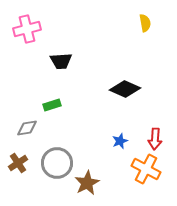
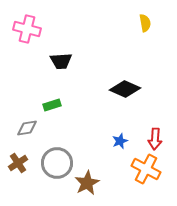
pink cross: rotated 28 degrees clockwise
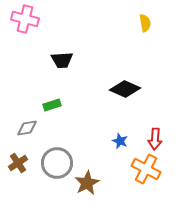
pink cross: moved 2 px left, 10 px up
black trapezoid: moved 1 px right, 1 px up
blue star: rotated 28 degrees counterclockwise
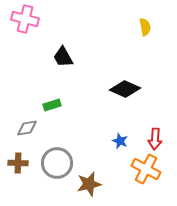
yellow semicircle: moved 4 px down
black trapezoid: moved 1 px right, 3 px up; rotated 65 degrees clockwise
brown cross: rotated 36 degrees clockwise
brown star: moved 2 px right, 1 px down; rotated 15 degrees clockwise
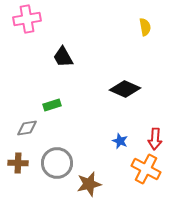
pink cross: moved 2 px right; rotated 24 degrees counterclockwise
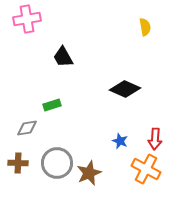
brown star: moved 11 px up; rotated 10 degrees counterclockwise
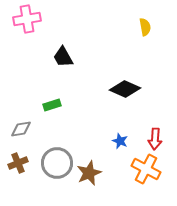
gray diamond: moved 6 px left, 1 px down
brown cross: rotated 24 degrees counterclockwise
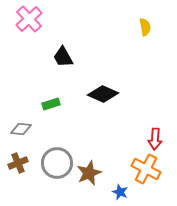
pink cross: moved 2 px right; rotated 32 degrees counterclockwise
black diamond: moved 22 px left, 5 px down
green rectangle: moved 1 px left, 1 px up
gray diamond: rotated 15 degrees clockwise
blue star: moved 51 px down
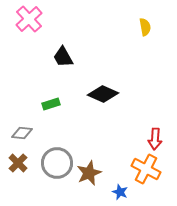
gray diamond: moved 1 px right, 4 px down
brown cross: rotated 24 degrees counterclockwise
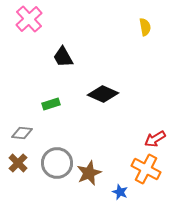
red arrow: rotated 55 degrees clockwise
